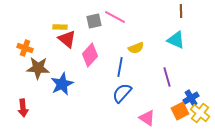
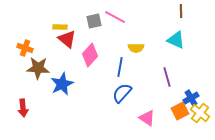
yellow semicircle: rotated 21 degrees clockwise
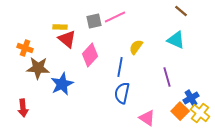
brown line: rotated 48 degrees counterclockwise
pink line: rotated 55 degrees counterclockwise
yellow semicircle: moved 1 px up; rotated 126 degrees clockwise
blue semicircle: rotated 30 degrees counterclockwise
orange square: rotated 18 degrees counterclockwise
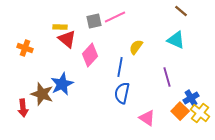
brown star: moved 4 px right, 26 px down; rotated 15 degrees clockwise
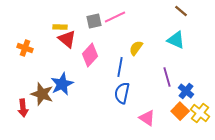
yellow semicircle: moved 1 px down
blue cross: moved 5 px left, 7 px up; rotated 21 degrees counterclockwise
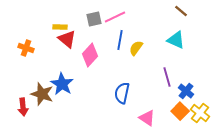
gray square: moved 2 px up
orange cross: moved 1 px right
blue line: moved 27 px up
blue star: rotated 15 degrees counterclockwise
red arrow: moved 1 px up
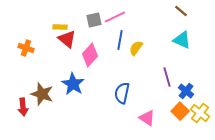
gray square: moved 1 px down
cyan triangle: moved 6 px right
blue star: moved 11 px right
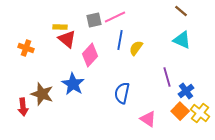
blue cross: rotated 14 degrees clockwise
pink triangle: moved 1 px right, 1 px down
